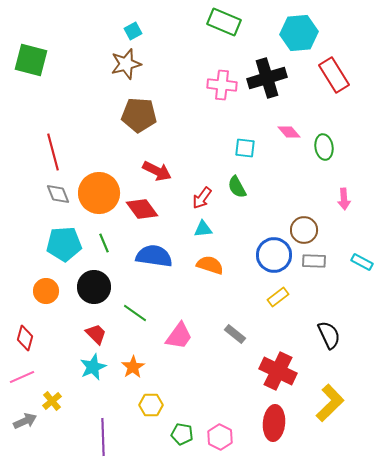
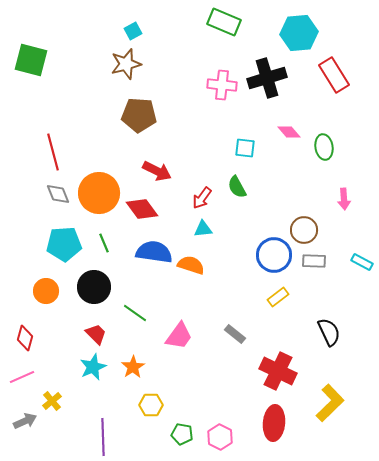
blue semicircle at (154, 256): moved 4 px up
orange semicircle at (210, 265): moved 19 px left
black semicircle at (329, 335): moved 3 px up
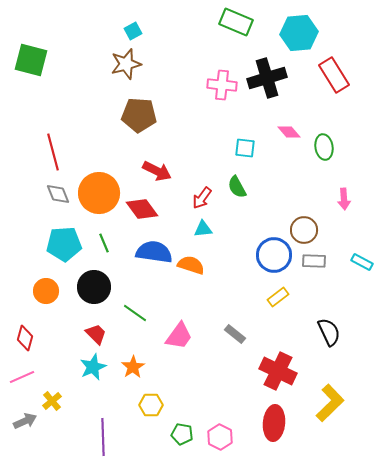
green rectangle at (224, 22): moved 12 px right
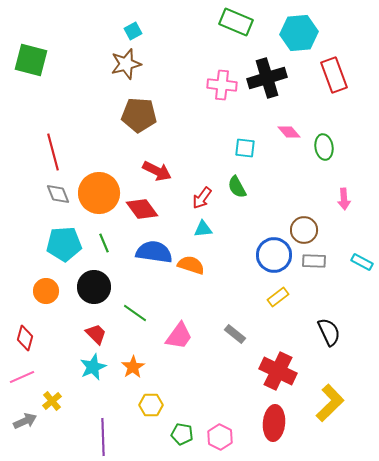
red rectangle at (334, 75): rotated 12 degrees clockwise
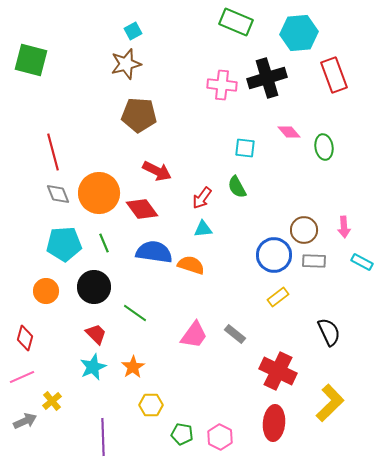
pink arrow at (344, 199): moved 28 px down
pink trapezoid at (179, 336): moved 15 px right, 1 px up
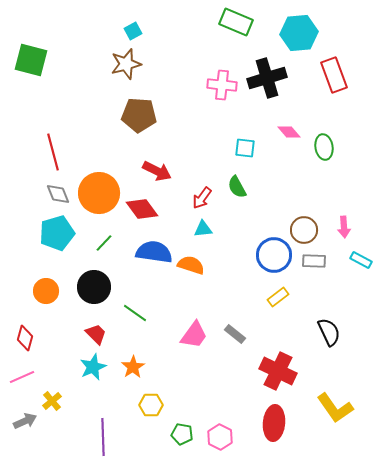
green line at (104, 243): rotated 66 degrees clockwise
cyan pentagon at (64, 244): moved 7 px left, 11 px up; rotated 12 degrees counterclockwise
cyan rectangle at (362, 262): moved 1 px left, 2 px up
yellow L-shape at (330, 403): moved 5 px right, 5 px down; rotated 99 degrees clockwise
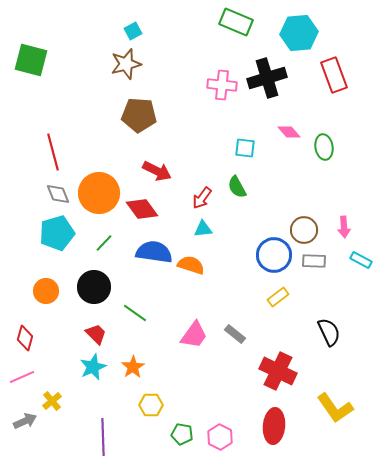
red ellipse at (274, 423): moved 3 px down
